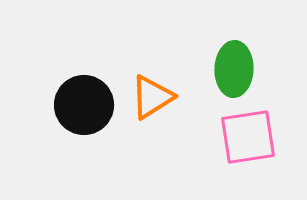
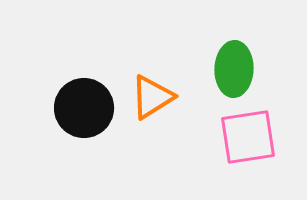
black circle: moved 3 px down
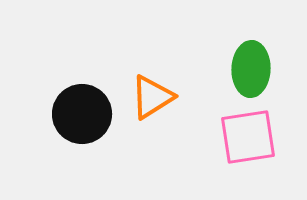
green ellipse: moved 17 px right
black circle: moved 2 px left, 6 px down
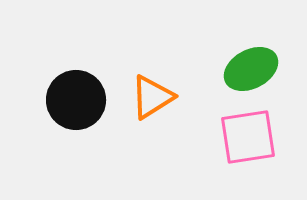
green ellipse: rotated 60 degrees clockwise
black circle: moved 6 px left, 14 px up
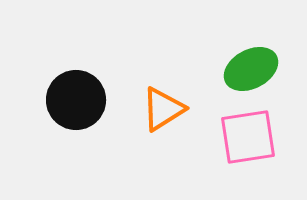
orange triangle: moved 11 px right, 12 px down
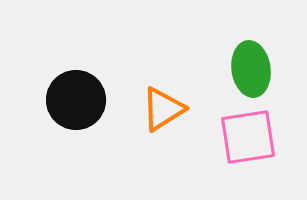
green ellipse: rotated 70 degrees counterclockwise
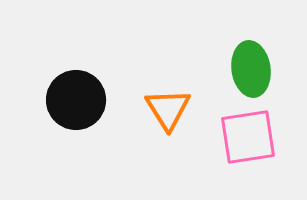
orange triangle: moved 5 px right; rotated 30 degrees counterclockwise
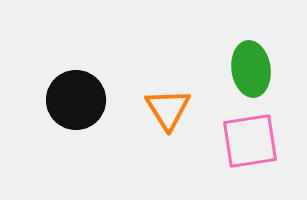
pink square: moved 2 px right, 4 px down
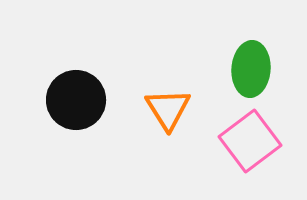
green ellipse: rotated 12 degrees clockwise
pink square: rotated 28 degrees counterclockwise
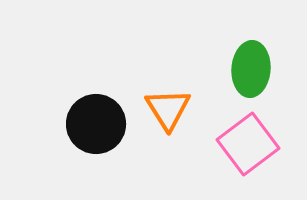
black circle: moved 20 px right, 24 px down
pink square: moved 2 px left, 3 px down
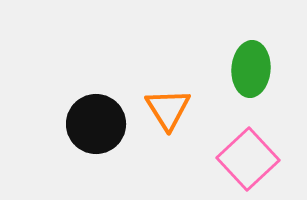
pink square: moved 15 px down; rotated 6 degrees counterclockwise
